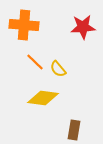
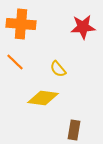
orange cross: moved 3 px left, 1 px up
orange line: moved 20 px left
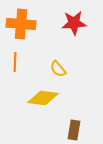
red star: moved 9 px left, 4 px up
orange line: rotated 48 degrees clockwise
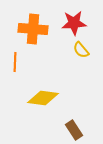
orange cross: moved 12 px right, 5 px down
yellow semicircle: moved 23 px right, 19 px up
brown rectangle: rotated 42 degrees counterclockwise
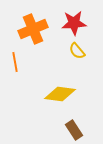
orange cross: rotated 28 degrees counterclockwise
yellow semicircle: moved 4 px left, 1 px down
orange line: rotated 12 degrees counterclockwise
yellow diamond: moved 17 px right, 4 px up
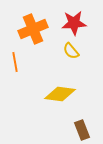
yellow semicircle: moved 6 px left
brown rectangle: moved 8 px right; rotated 12 degrees clockwise
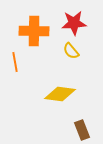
orange cross: moved 1 px right, 2 px down; rotated 24 degrees clockwise
